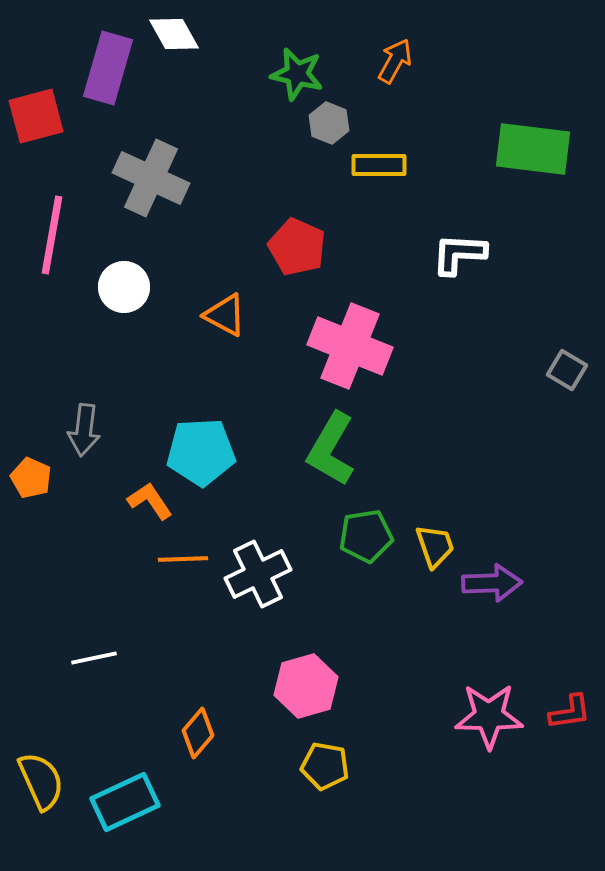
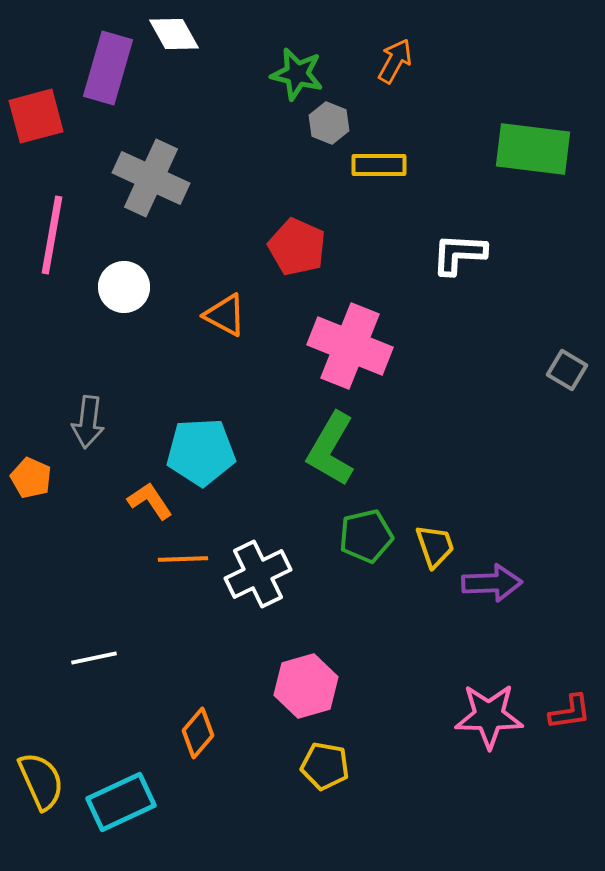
gray arrow: moved 4 px right, 8 px up
green pentagon: rotated 4 degrees counterclockwise
cyan rectangle: moved 4 px left
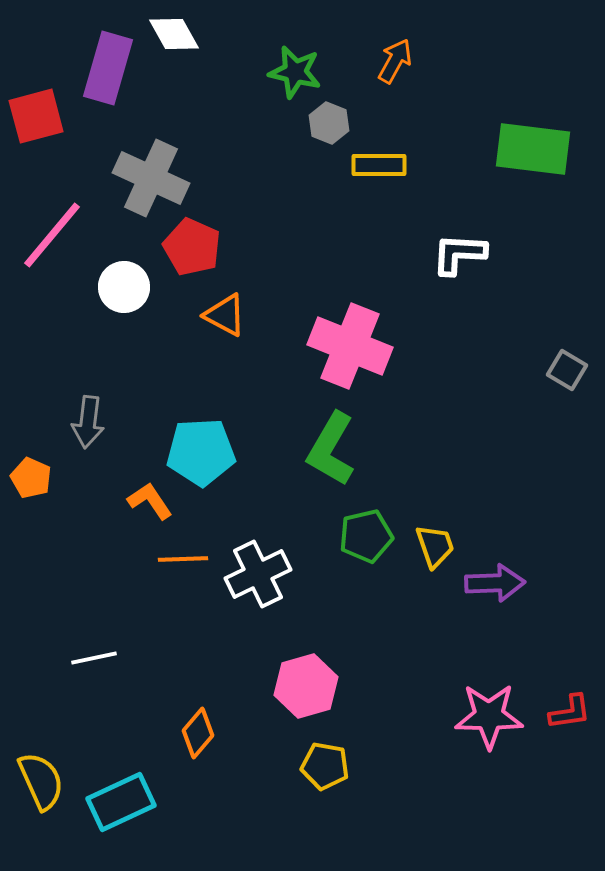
green star: moved 2 px left, 2 px up
pink line: rotated 30 degrees clockwise
red pentagon: moved 105 px left
purple arrow: moved 3 px right
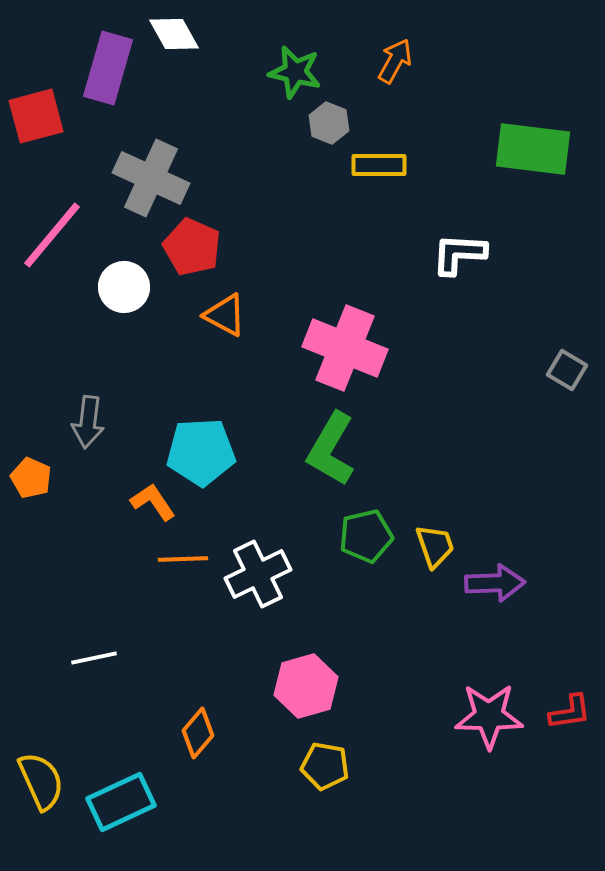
pink cross: moved 5 px left, 2 px down
orange L-shape: moved 3 px right, 1 px down
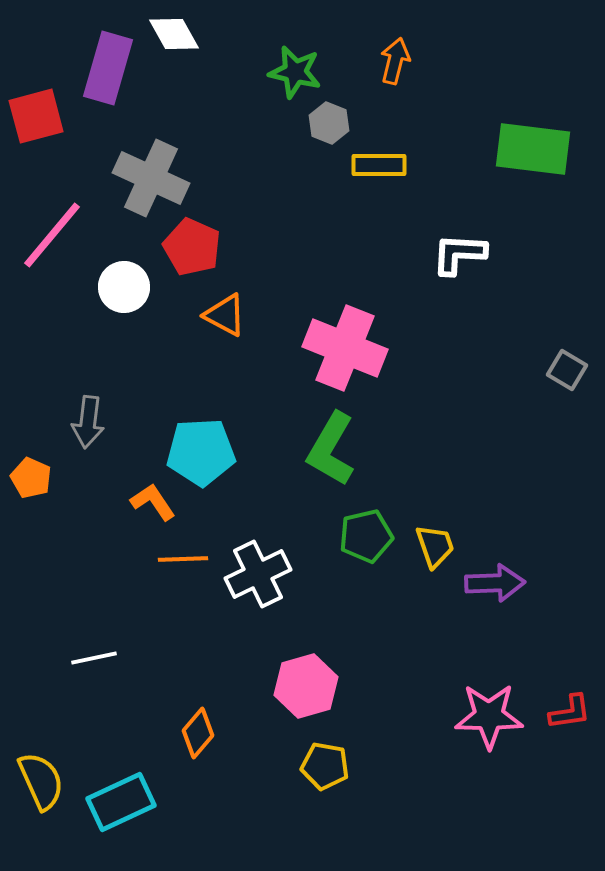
orange arrow: rotated 15 degrees counterclockwise
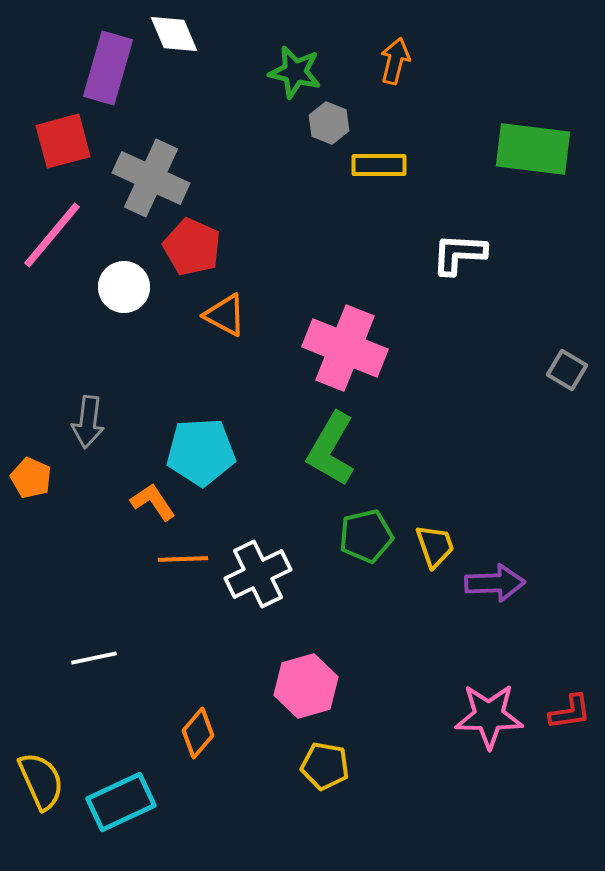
white diamond: rotated 6 degrees clockwise
red square: moved 27 px right, 25 px down
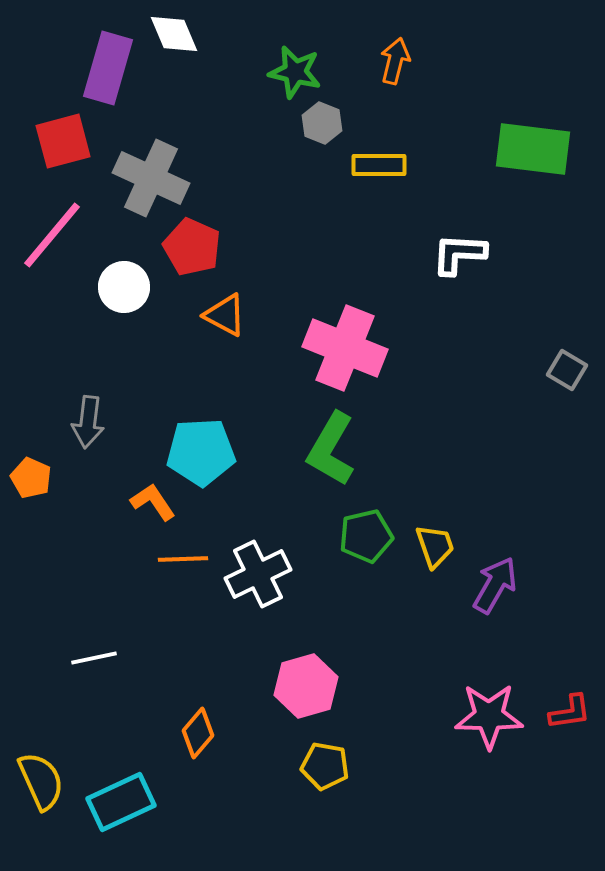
gray hexagon: moved 7 px left
purple arrow: moved 2 px down; rotated 58 degrees counterclockwise
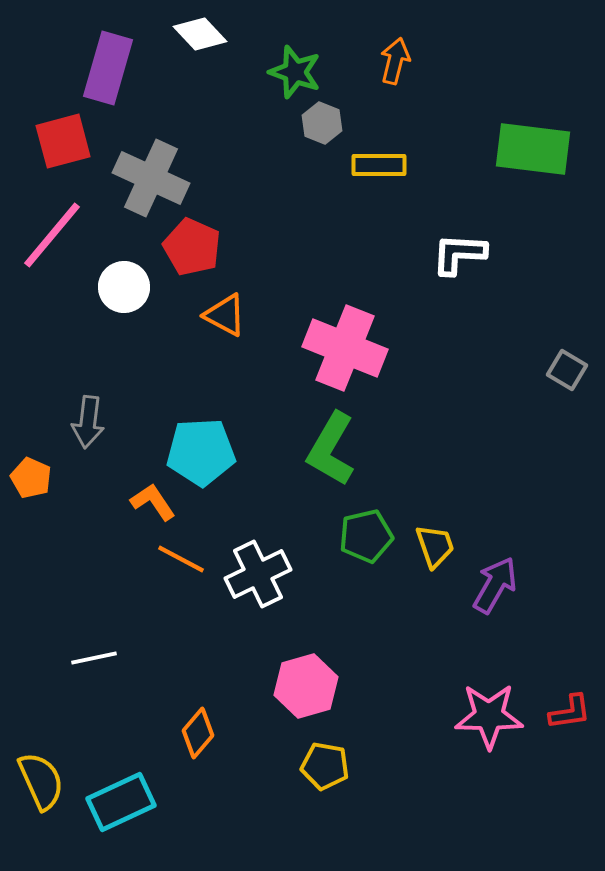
white diamond: moved 26 px right; rotated 20 degrees counterclockwise
green star: rotated 6 degrees clockwise
orange line: moved 2 px left; rotated 30 degrees clockwise
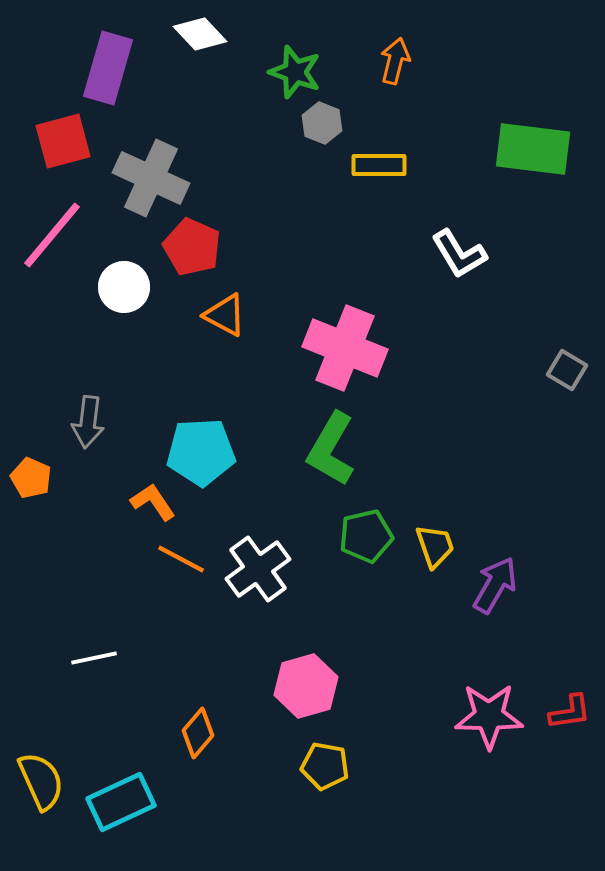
white L-shape: rotated 124 degrees counterclockwise
white cross: moved 5 px up; rotated 10 degrees counterclockwise
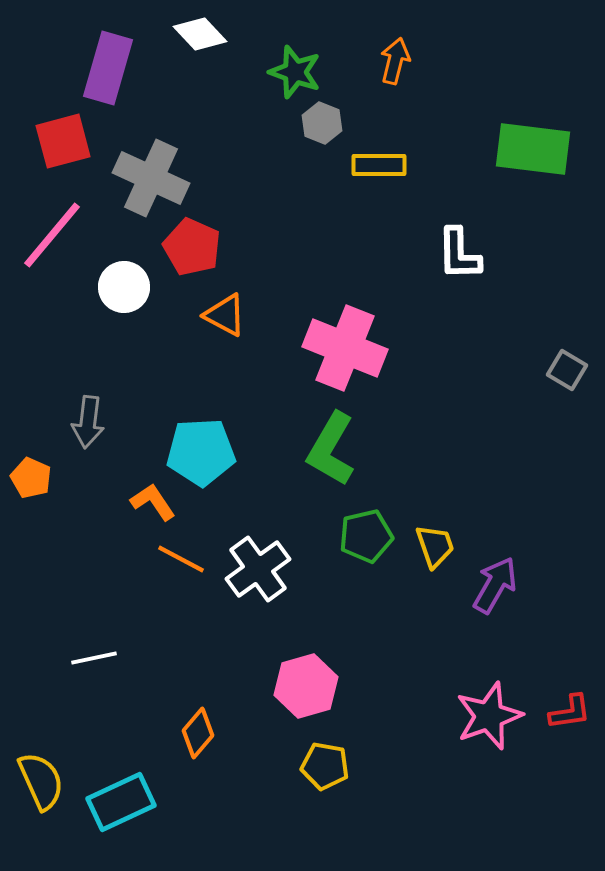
white L-shape: rotated 30 degrees clockwise
pink star: rotated 20 degrees counterclockwise
